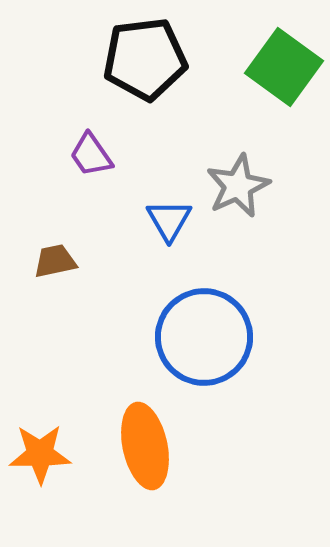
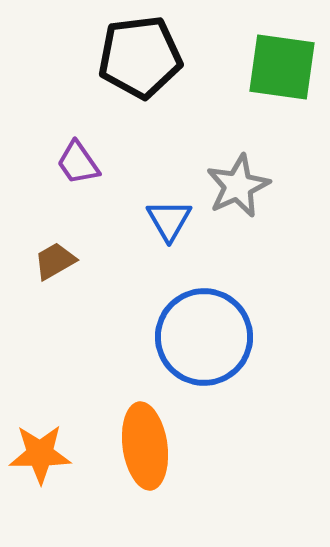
black pentagon: moved 5 px left, 2 px up
green square: moved 2 px left; rotated 28 degrees counterclockwise
purple trapezoid: moved 13 px left, 8 px down
brown trapezoid: rotated 18 degrees counterclockwise
orange ellipse: rotated 4 degrees clockwise
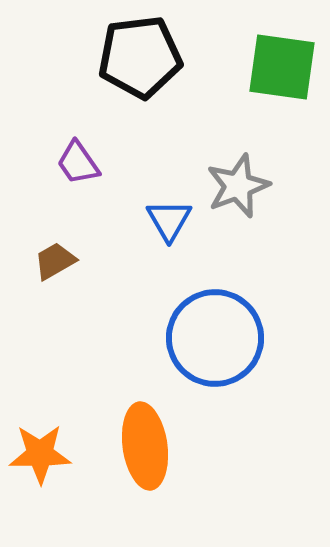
gray star: rotated 4 degrees clockwise
blue circle: moved 11 px right, 1 px down
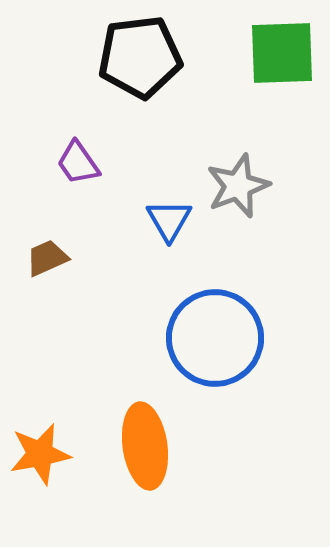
green square: moved 14 px up; rotated 10 degrees counterclockwise
brown trapezoid: moved 8 px left, 3 px up; rotated 6 degrees clockwise
orange star: rotated 10 degrees counterclockwise
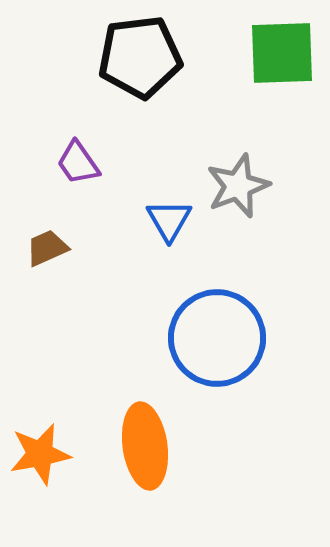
brown trapezoid: moved 10 px up
blue circle: moved 2 px right
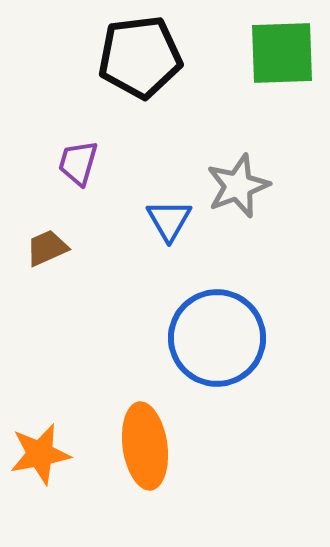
purple trapezoid: rotated 51 degrees clockwise
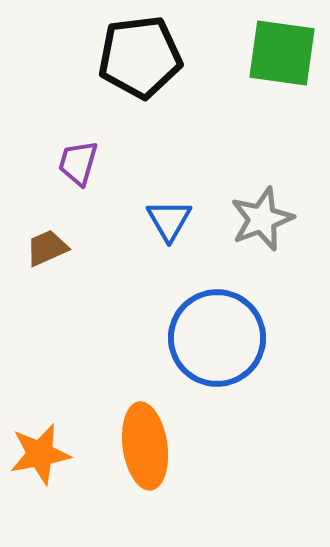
green square: rotated 10 degrees clockwise
gray star: moved 24 px right, 33 px down
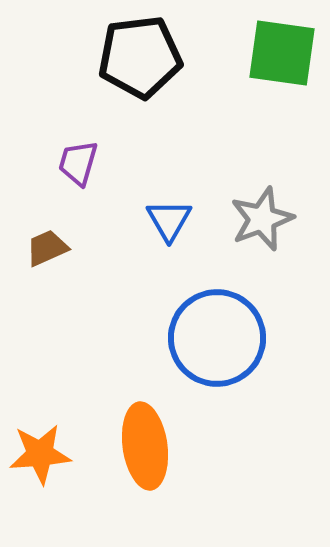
orange star: rotated 6 degrees clockwise
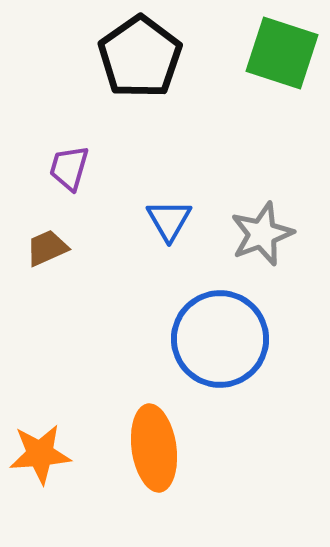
green square: rotated 10 degrees clockwise
black pentagon: rotated 28 degrees counterclockwise
purple trapezoid: moved 9 px left, 5 px down
gray star: moved 15 px down
blue circle: moved 3 px right, 1 px down
orange ellipse: moved 9 px right, 2 px down
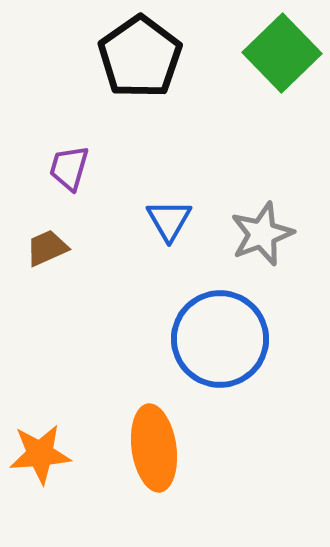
green square: rotated 28 degrees clockwise
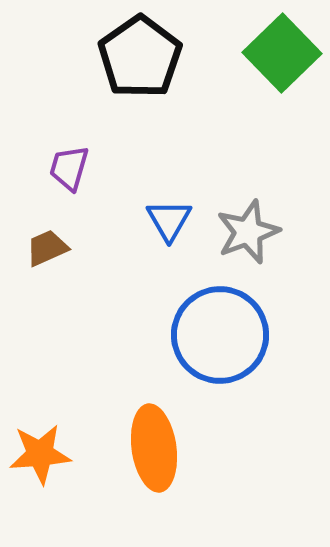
gray star: moved 14 px left, 2 px up
blue circle: moved 4 px up
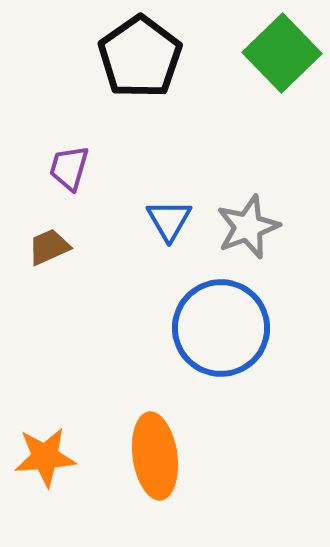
gray star: moved 5 px up
brown trapezoid: moved 2 px right, 1 px up
blue circle: moved 1 px right, 7 px up
orange ellipse: moved 1 px right, 8 px down
orange star: moved 5 px right, 3 px down
